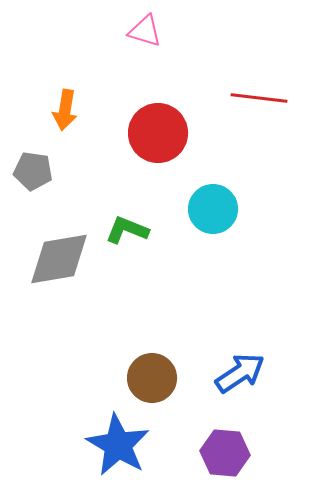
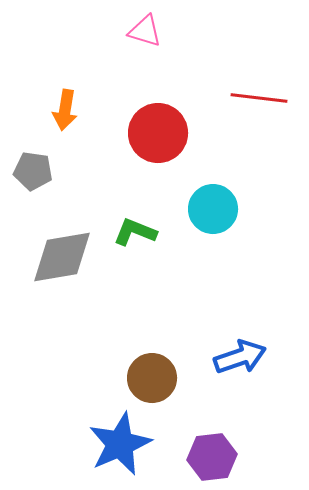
green L-shape: moved 8 px right, 2 px down
gray diamond: moved 3 px right, 2 px up
blue arrow: moved 16 px up; rotated 15 degrees clockwise
blue star: moved 2 px right, 1 px up; rotated 18 degrees clockwise
purple hexagon: moved 13 px left, 4 px down; rotated 12 degrees counterclockwise
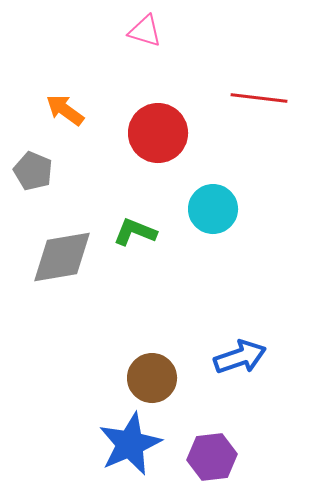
orange arrow: rotated 117 degrees clockwise
gray pentagon: rotated 15 degrees clockwise
blue star: moved 10 px right
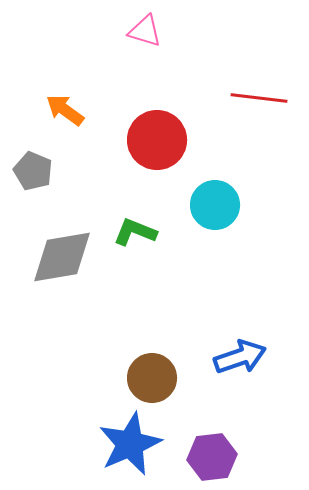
red circle: moved 1 px left, 7 px down
cyan circle: moved 2 px right, 4 px up
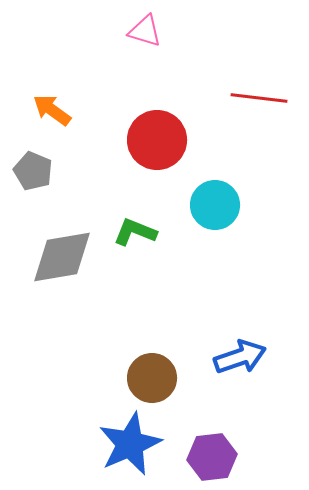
orange arrow: moved 13 px left
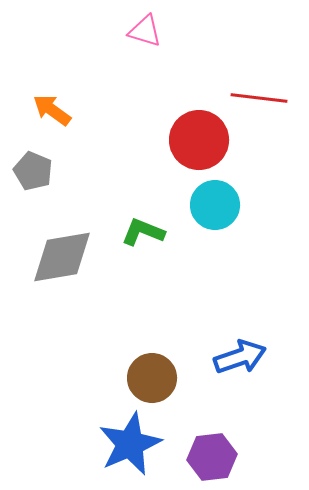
red circle: moved 42 px right
green L-shape: moved 8 px right
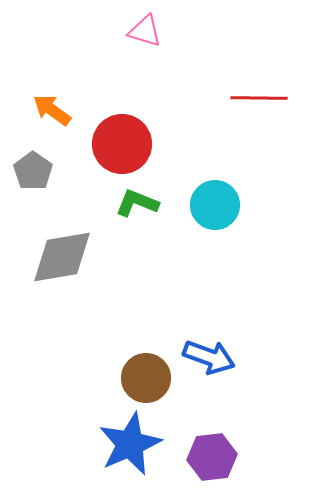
red line: rotated 6 degrees counterclockwise
red circle: moved 77 px left, 4 px down
gray pentagon: rotated 12 degrees clockwise
green L-shape: moved 6 px left, 29 px up
blue arrow: moved 31 px left; rotated 39 degrees clockwise
brown circle: moved 6 px left
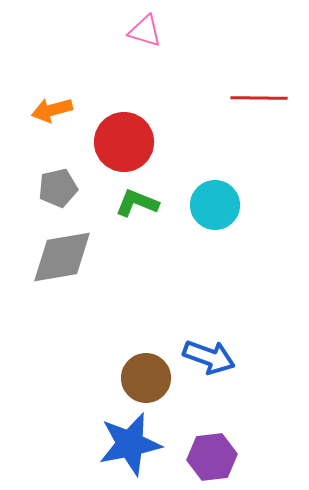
orange arrow: rotated 51 degrees counterclockwise
red circle: moved 2 px right, 2 px up
gray pentagon: moved 25 px right, 17 px down; rotated 24 degrees clockwise
blue star: rotated 12 degrees clockwise
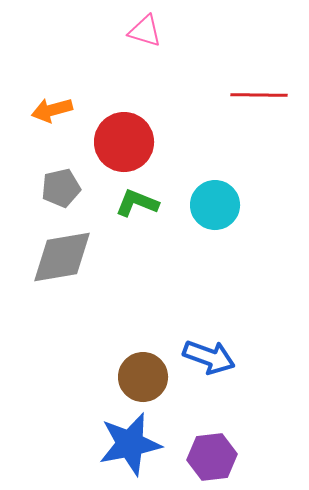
red line: moved 3 px up
gray pentagon: moved 3 px right
brown circle: moved 3 px left, 1 px up
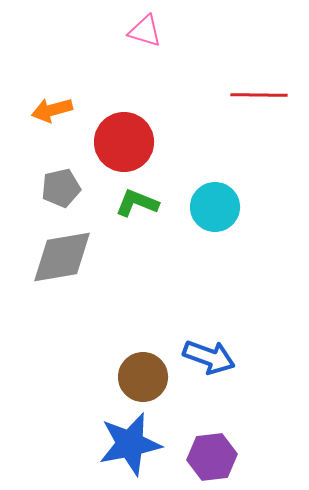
cyan circle: moved 2 px down
